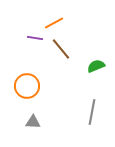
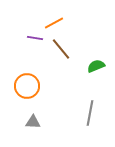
gray line: moved 2 px left, 1 px down
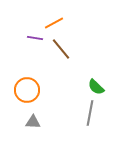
green semicircle: moved 21 px down; rotated 114 degrees counterclockwise
orange circle: moved 4 px down
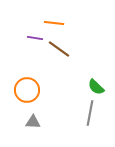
orange line: rotated 36 degrees clockwise
brown line: moved 2 px left; rotated 15 degrees counterclockwise
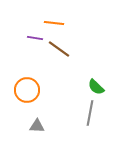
gray triangle: moved 4 px right, 4 px down
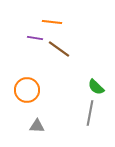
orange line: moved 2 px left, 1 px up
